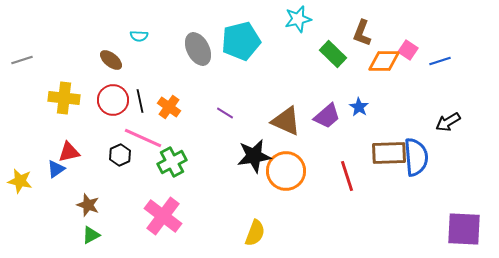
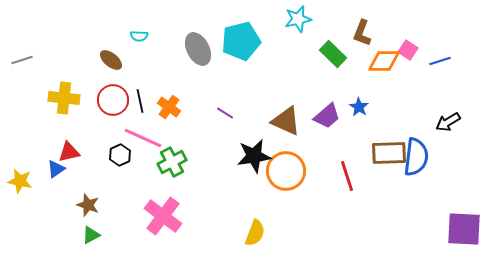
blue semicircle: rotated 12 degrees clockwise
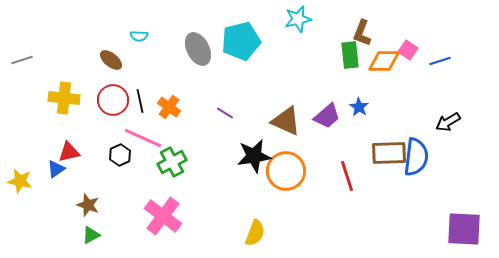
green rectangle: moved 17 px right, 1 px down; rotated 40 degrees clockwise
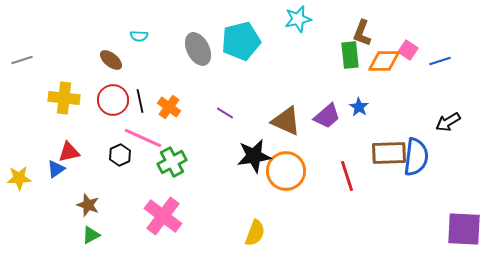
yellow star: moved 1 px left, 3 px up; rotated 15 degrees counterclockwise
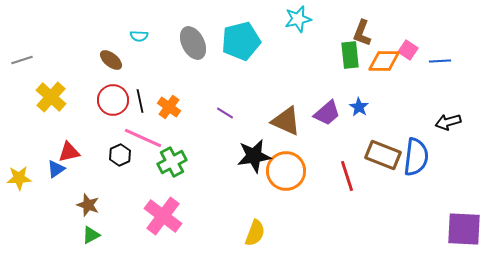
gray ellipse: moved 5 px left, 6 px up
blue line: rotated 15 degrees clockwise
yellow cross: moved 13 px left, 1 px up; rotated 36 degrees clockwise
purple trapezoid: moved 3 px up
black arrow: rotated 15 degrees clockwise
brown rectangle: moved 6 px left, 2 px down; rotated 24 degrees clockwise
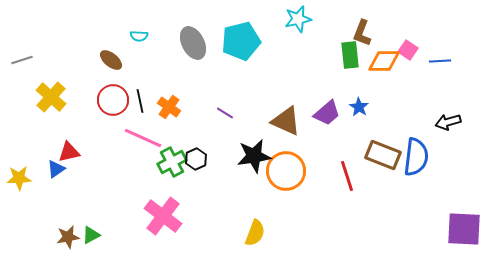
black hexagon: moved 76 px right, 4 px down
brown star: moved 20 px left, 32 px down; rotated 30 degrees counterclockwise
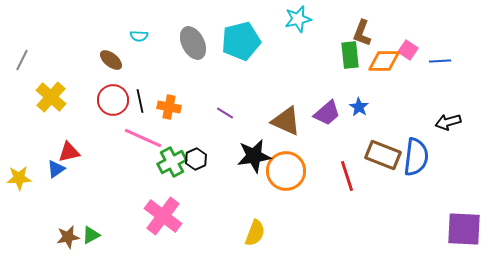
gray line: rotated 45 degrees counterclockwise
orange cross: rotated 25 degrees counterclockwise
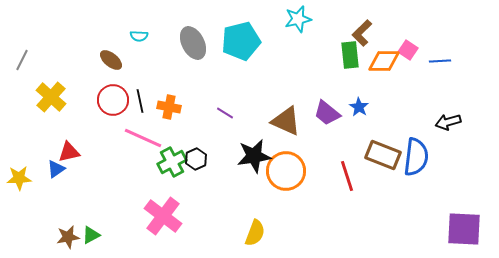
brown L-shape: rotated 24 degrees clockwise
purple trapezoid: rotated 80 degrees clockwise
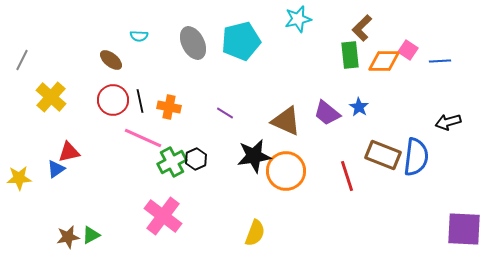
brown L-shape: moved 5 px up
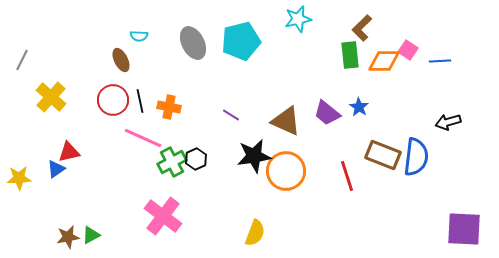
brown ellipse: moved 10 px right; rotated 25 degrees clockwise
purple line: moved 6 px right, 2 px down
